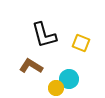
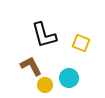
brown L-shape: rotated 30 degrees clockwise
cyan circle: moved 1 px up
yellow circle: moved 11 px left, 3 px up
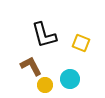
cyan circle: moved 1 px right, 1 px down
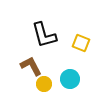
yellow circle: moved 1 px left, 1 px up
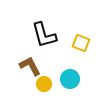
brown L-shape: moved 1 px left
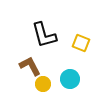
yellow circle: moved 1 px left
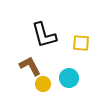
yellow square: rotated 18 degrees counterclockwise
cyan circle: moved 1 px left, 1 px up
